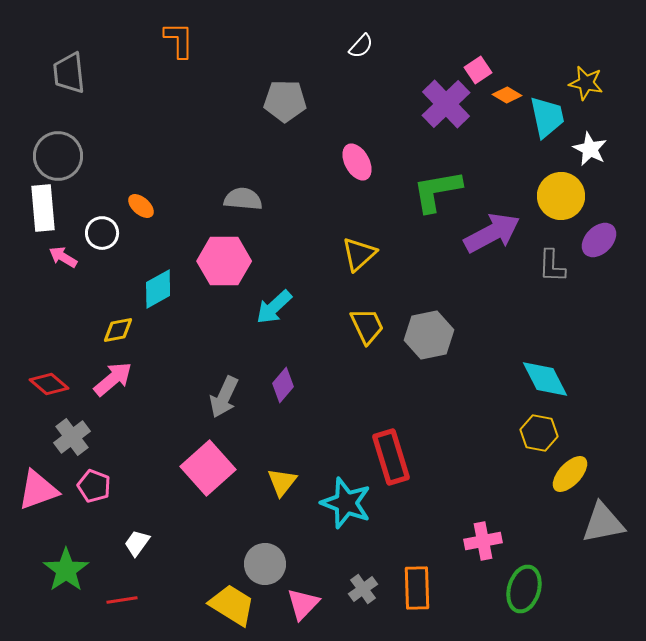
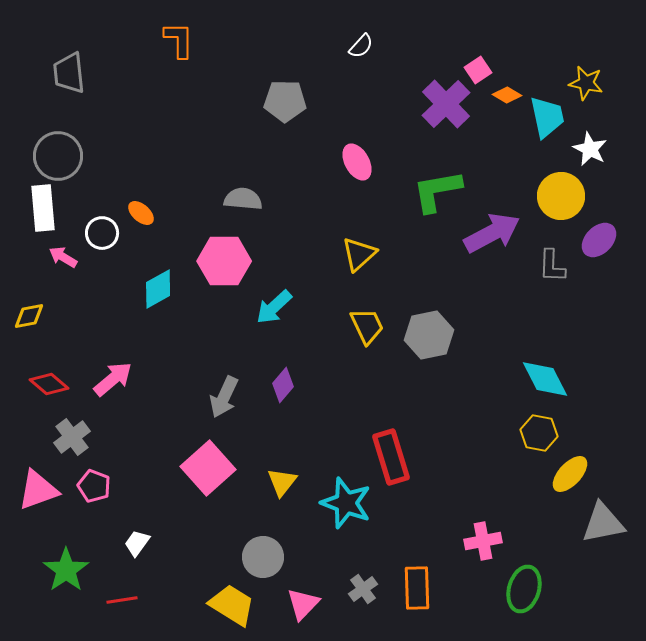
orange ellipse at (141, 206): moved 7 px down
yellow diamond at (118, 330): moved 89 px left, 14 px up
gray circle at (265, 564): moved 2 px left, 7 px up
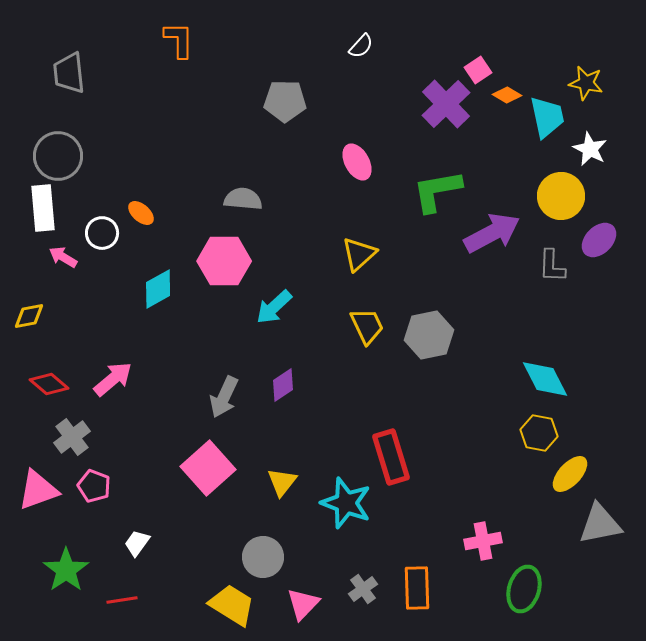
purple diamond at (283, 385): rotated 16 degrees clockwise
gray triangle at (603, 523): moved 3 px left, 1 px down
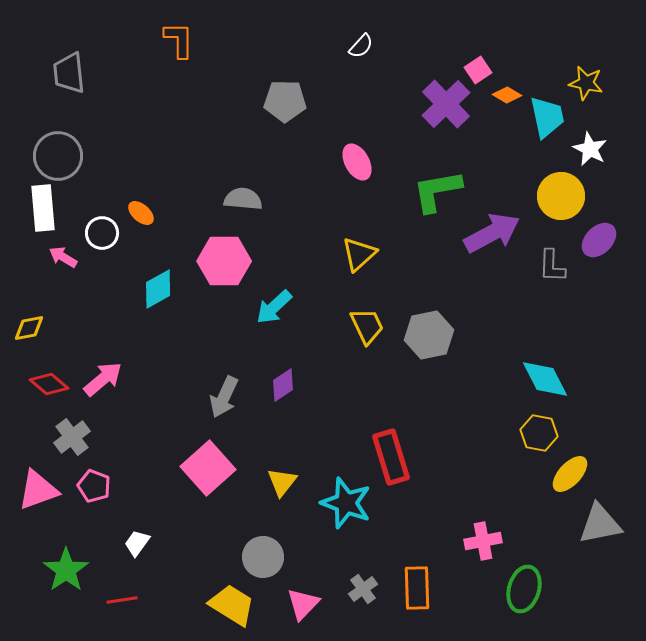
yellow diamond at (29, 316): moved 12 px down
pink arrow at (113, 379): moved 10 px left
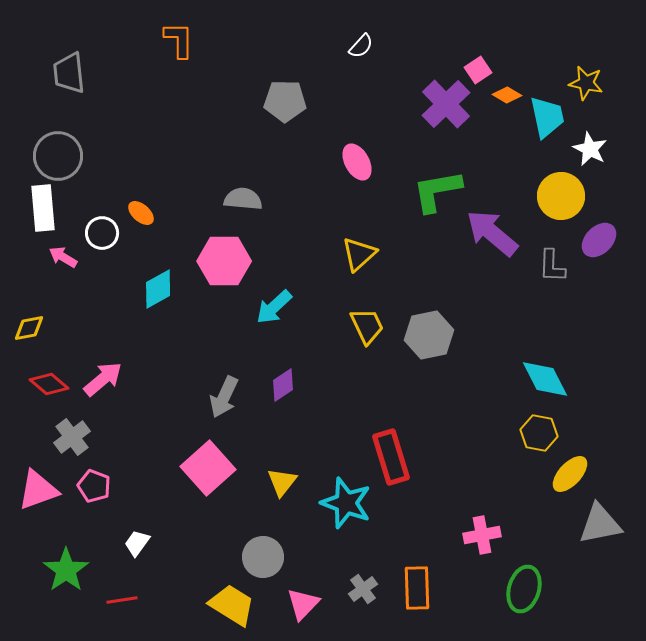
purple arrow at (492, 233): rotated 112 degrees counterclockwise
pink cross at (483, 541): moved 1 px left, 6 px up
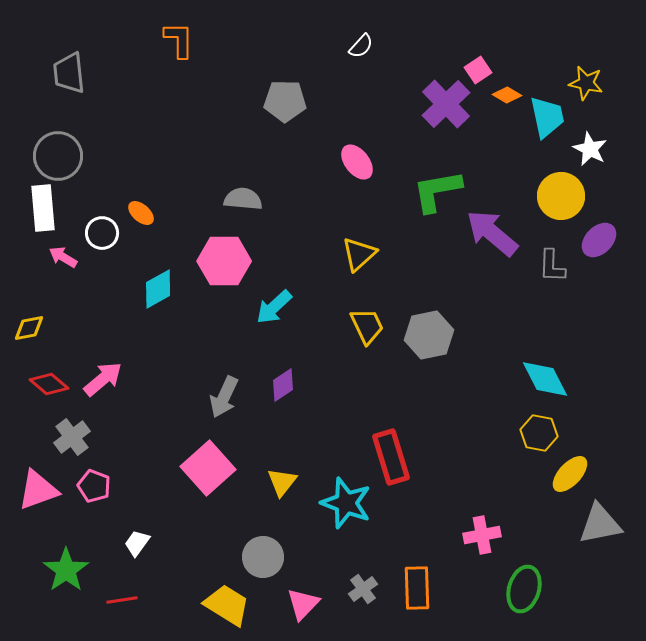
pink ellipse at (357, 162): rotated 9 degrees counterclockwise
yellow trapezoid at (232, 605): moved 5 px left
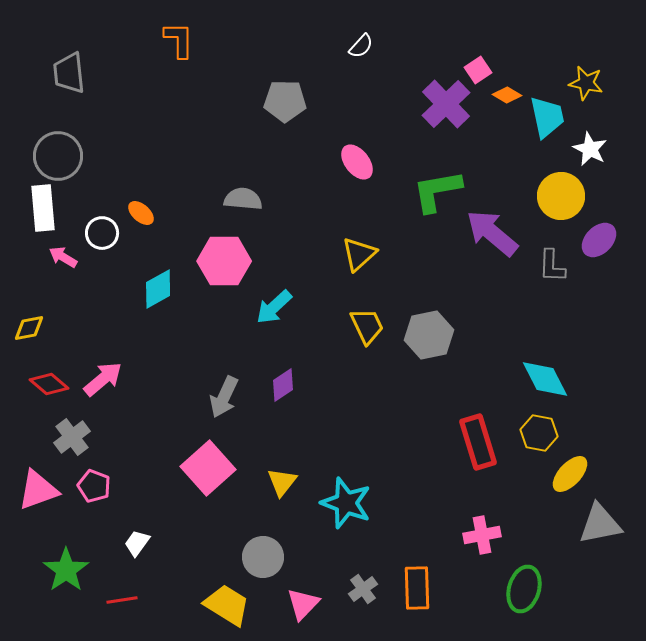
red rectangle at (391, 457): moved 87 px right, 15 px up
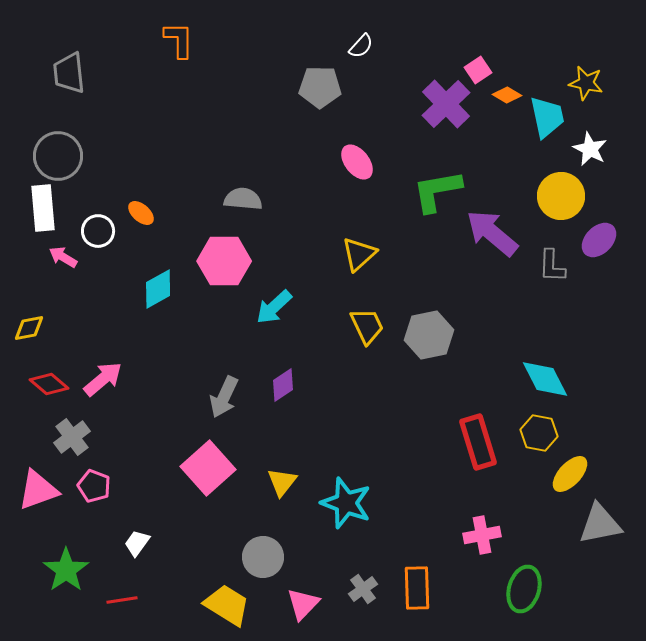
gray pentagon at (285, 101): moved 35 px right, 14 px up
white circle at (102, 233): moved 4 px left, 2 px up
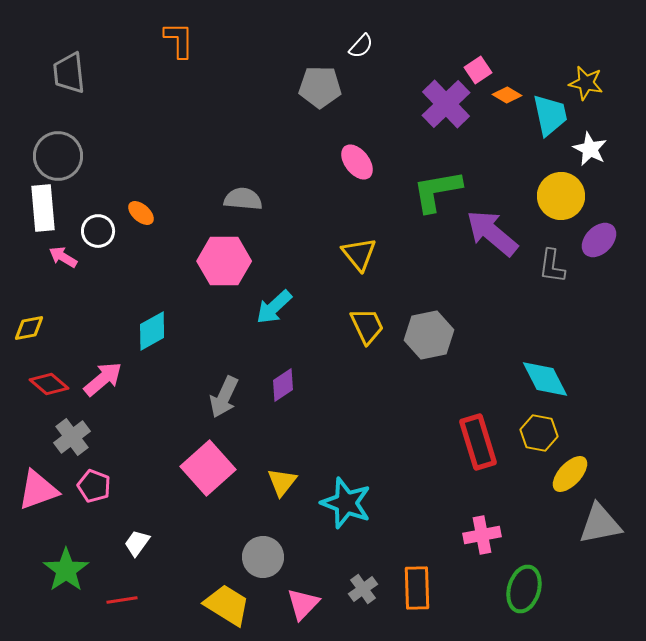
cyan trapezoid at (547, 117): moved 3 px right, 2 px up
yellow triangle at (359, 254): rotated 27 degrees counterclockwise
gray L-shape at (552, 266): rotated 6 degrees clockwise
cyan diamond at (158, 289): moved 6 px left, 42 px down
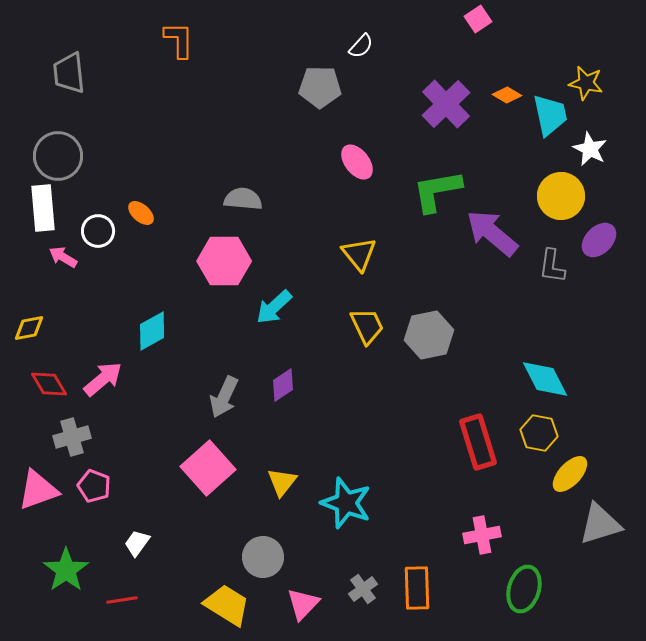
pink square at (478, 70): moved 51 px up
red diamond at (49, 384): rotated 18 degrees clockwise
gray cross at (72, 437): rotated 21 degrees clockwise
gray triangle at (600, 524): rotated 6 degrees counterclockwise
